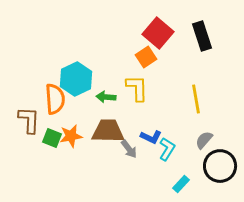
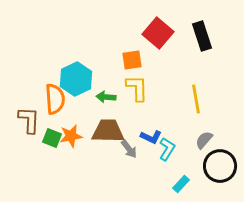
orange square: moved 14 px left, 3 px down; rotated 25 degrees clockwise
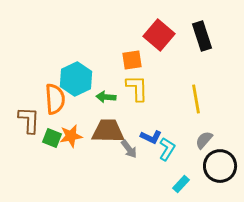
red square: moved 1 px right, 2 px down
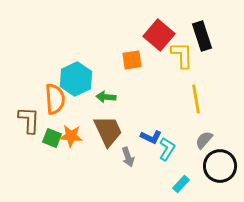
yellow L-shape: moved 45 px right, 33 px up
brown trapezoid: rotated 64 degrees clockwise
orange star: rotated 15 degrees clockwise
gray arrow: moved 1 px left, 8 px down; rotated 18 degrees clockwise
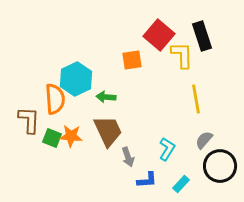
blue L-shape: moved 4 px left, 43 px down; rotated 30 degrees counterclockwise
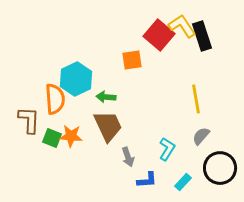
yellow L-shape: moved 29 px up; rotated 32 degrees counterclockwise
brown trapezoid: moved 5 px up
gray semicircle: moved 3 px left, 4 px up
black circle: moved 2 px down
cyan rectangle: moved 2 px right, 2 px up
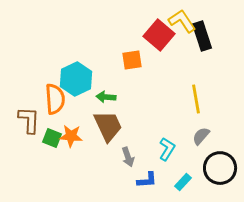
yellow L-shape: moved 5 px up
